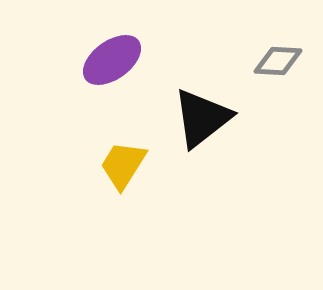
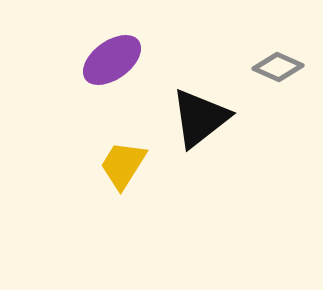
gray diamond: moved 6 px down; rotated 21 degrees clockwise
black triangle: moved 2 px left
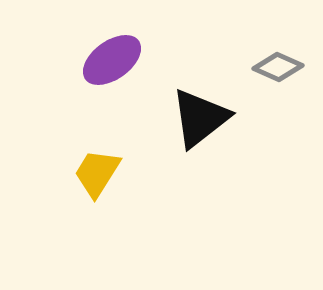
yellow trapezoid: moved 26 px left, 8 px down
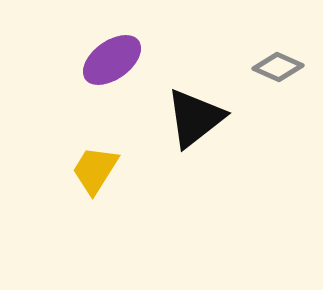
black triangle: moved 5 px left
yellow trapezoid: moved 2 px left, 3 px up
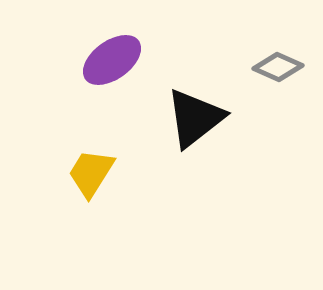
yellow trapezoid: moved 4 px left, 3 px down
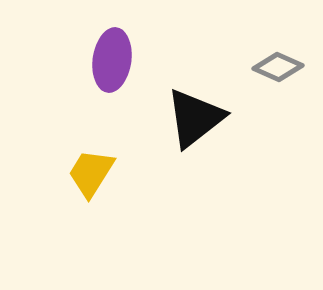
purple ellipse: rotated 46 degrees counterclockwise
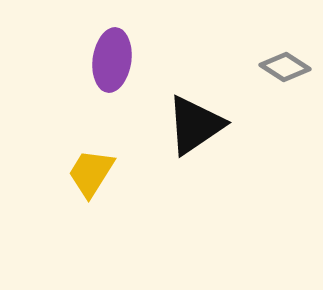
gray diamond: moved 7 px right; rotated 9 degrees clockwise
black triangle: moved 7 px down; rotated 4 degrees clockwise
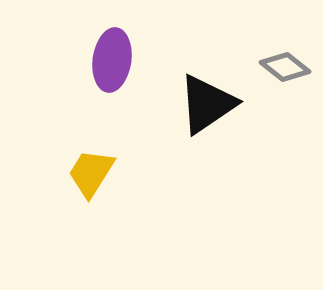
gray diamond: rotated 6 degrees clockwise
black triangle: moved 12 px right, 21 px up
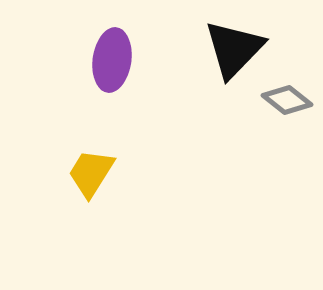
gray diamond: moved 2 px right, 33 px down
black triangle: moved 27 px right, 55 px up; rotated 12 degrees counterclockwise
